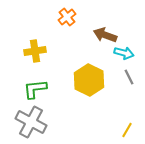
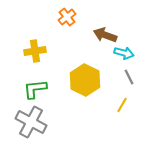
yellow hexagon: moved 4 px left
yellow line: moved 5 px left, 25 px up
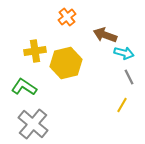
yellow hexagon: moved 19 px left, 17 px up; rotated 20 degrees clockwise
green L-shape: moved 11 px left, 2 px up; rotated 40 degrees clockwise
gray cross: moved 2 px right, 2 px down; rotated 12 degrees clockwise
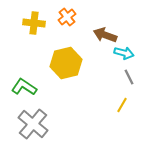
yellow cross: moved 1 px left, 28 px up; rotated 15 degrees clockwise
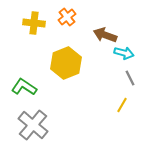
yellow hexagon: rotated 8 degrees counterclockwise
gray line: moved 1 px right, 1 px down
gray cross: moved 1 px down
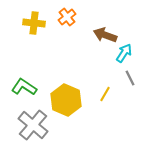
cyan arrow: rotated 72 degrees counterclockwise
yellow hexagon: moved 37 px down; rotated 16 degrees counterclockwise
yellow line: moved 17 px left, 11 px up
